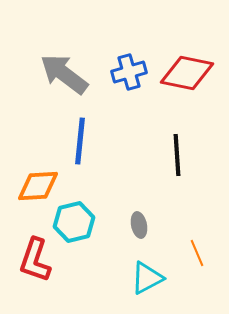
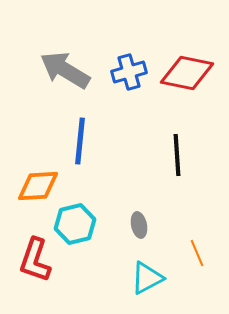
gray arrow: moved 1 px right, 4 px up; rotated 6 degrees counterclockwise
cyan hexagon: moved 1 px right, 2 px down
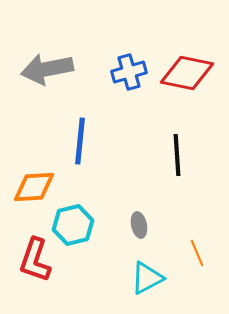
gray arrow: moved 18 px left, 1 px up; rotated 42 degrees counterclockwise
orange diamond: moved 4 px left, 1 px down
cyan hexagon: moved 2 px left, 1 px down
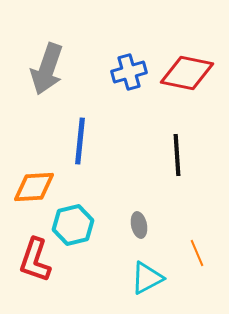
gray arrow: rotated 60 degrees counterclockwise
